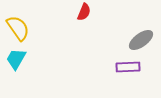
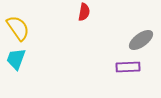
red semicircle: rotated 12 degrees counterclockwise
cyan trapezoid: rotated 10 degrees counterclockwise
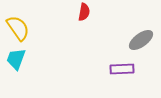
purple rectangle: moved 6 px left, 2 px down
